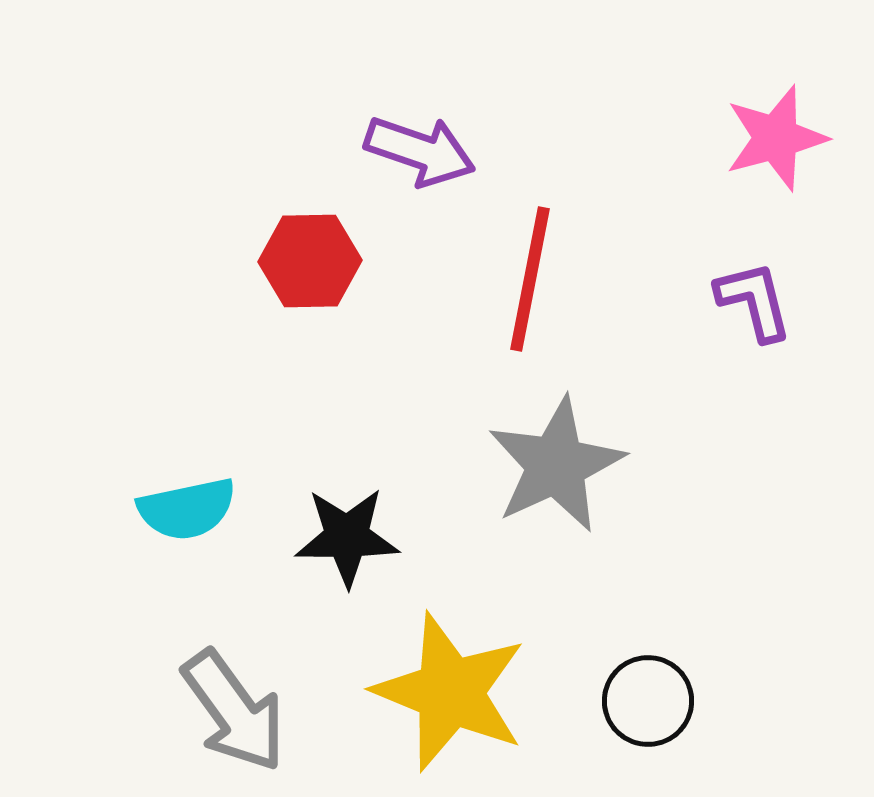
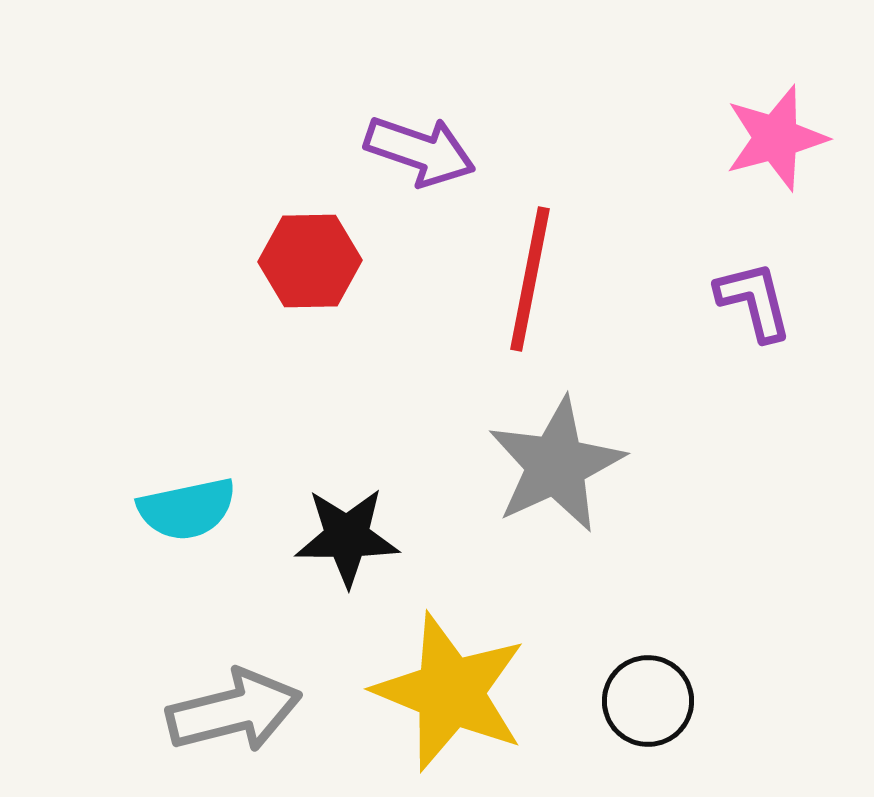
gray arrow: rotated 68 degrees counterclockwise
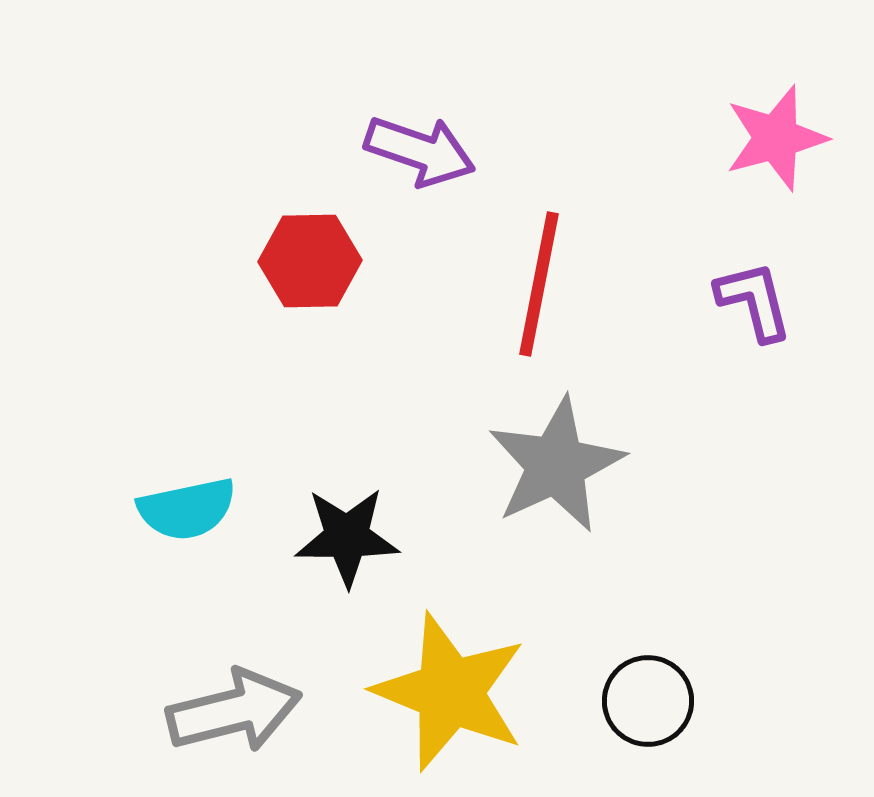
red line: moved 9 px right, 5 px down
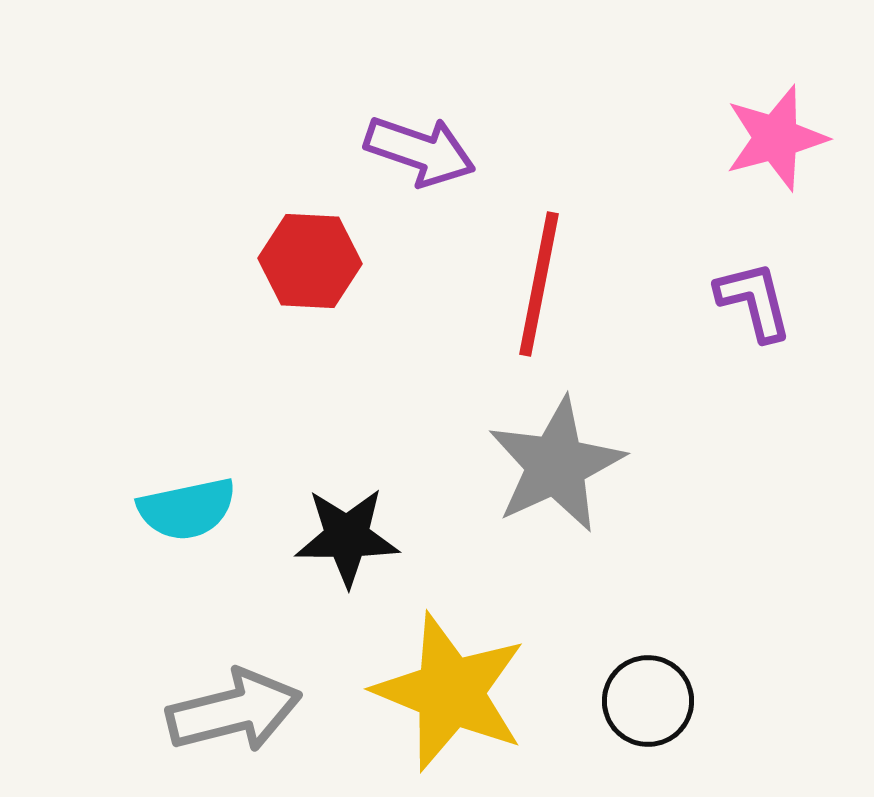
red hexagon: rotated 4 degrees clockwise
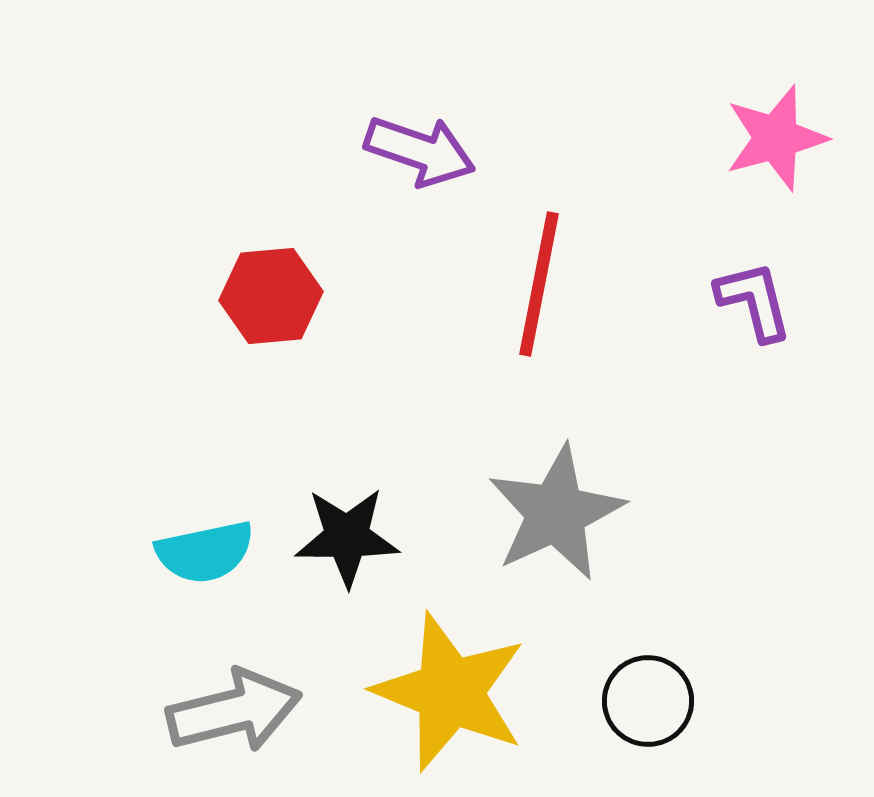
red hexagon: moved 39 px left, 35 px down; rotated 8 degrees counterclockwise
gray star: moved 48 px down
cyan semicircle: moved 18 px right, 43 px down
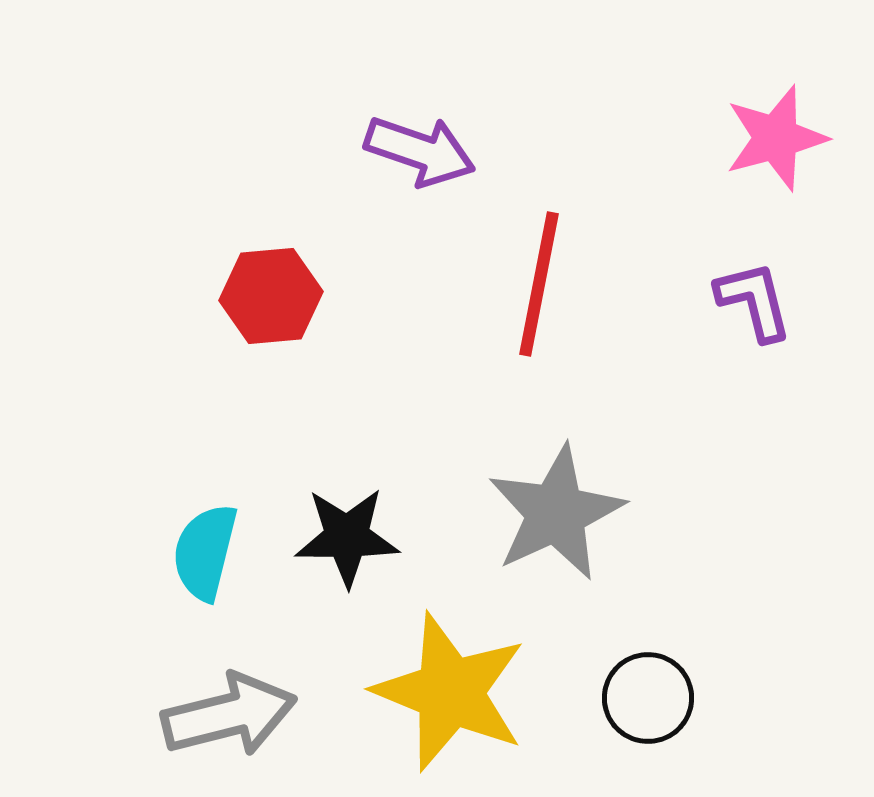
cyan semicircle: rotated 116 degrees clockwise
black circle: moved 3 px up
gray arrow: moved 5 px left, 4 px down
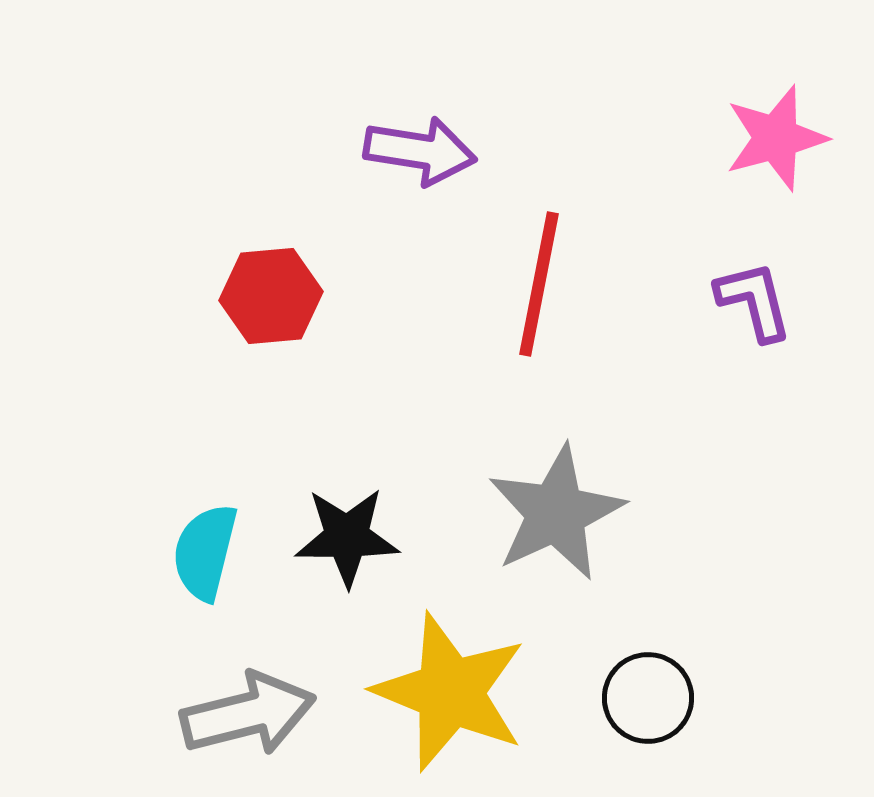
purple arrow: rotated 10 degrees counterclockwise
gray arrow: moved 19 px right, 1 px up
